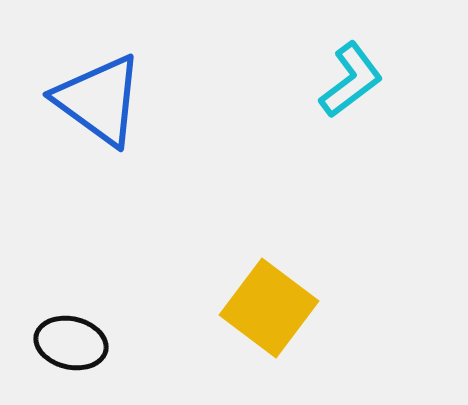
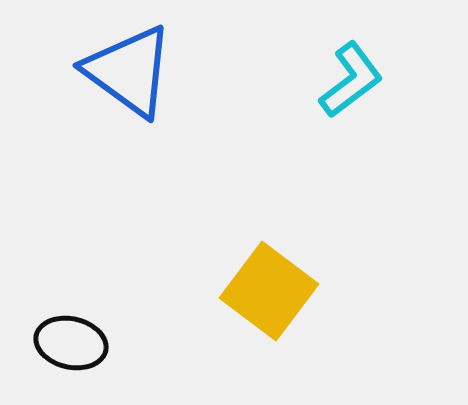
blue triangle: moved 30 px right, 29 px up
yellow square: moved 17 px up
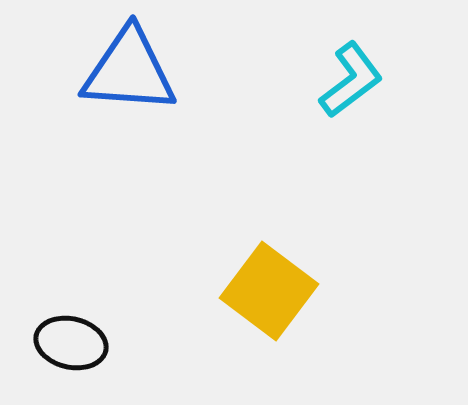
blue triangle: rotated 32 degrees counterclockwise
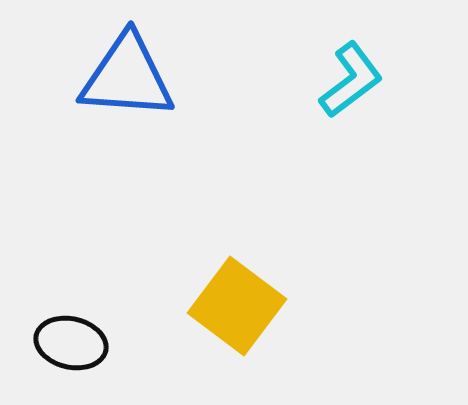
blue triangle: moved 2 px left, 6 px down
yellow square: moved 32 px left, 15 px down
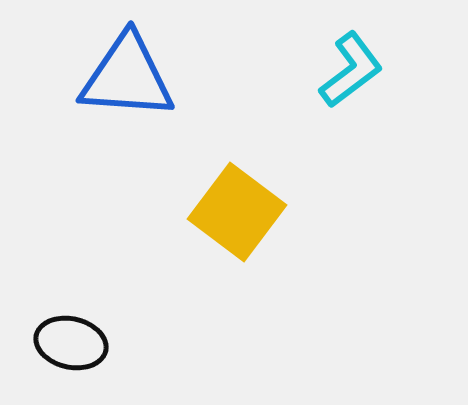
cyan L-shape: moved 10 px up
yellow square: moved 94 px up
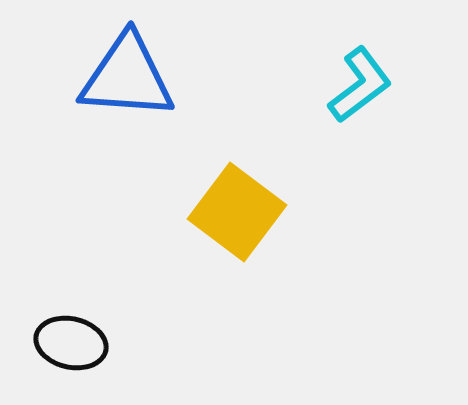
cyan L-shape: moved 9 px right, 15 px down
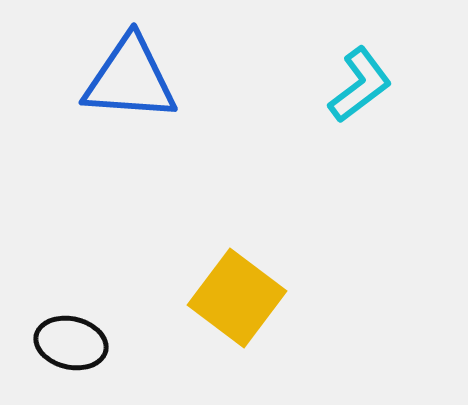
blue triangle: moved 3 px right, 2 px down
yellow square: moved 86 px down
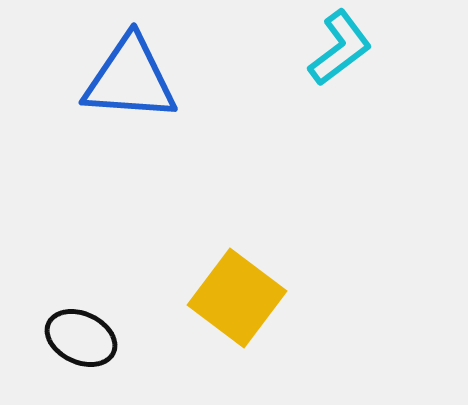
cyan L-shape: moved 20 px left, 37 px up
black ellipse: moved 10 px right, 5 px up; rotated 12 degrees clockwise
